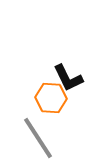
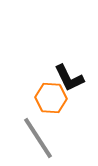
black L-shape: moved 1 px right
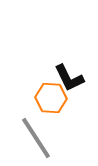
gray line: moved 2 px left
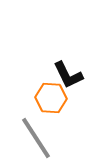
black L-shape: moved 1 px left, 3 px up
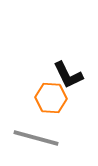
gray line: rotated 42 degrees counterclockwise
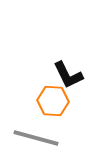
orange hexagon: moved 2 px right, 3 px down
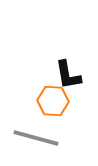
black L-shape: rotated 16 degrees clockwise
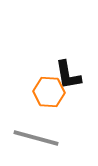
orange hexagon: moved 4 px left, 9 px up
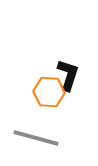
black L-shape: rotated 152 degrees counterclockwise
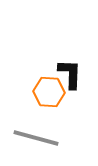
black L-shape: moved 2 px right, 1 px up; rotated 16 degrees counterclockwise
